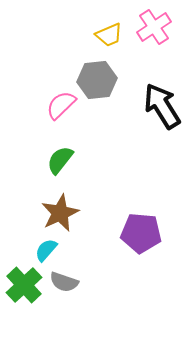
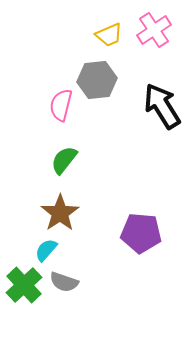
pink cross: moved 3 px down
pink semicircle: rotated 32 degrees counterclockwise
green semicircle: moved 4 px right
brown star: rotated 9 degrees counterclockwise
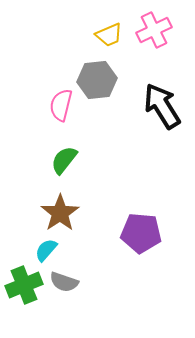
pink cross: rotated 8 degrees clockwise
green cross: rotated 21 degrees clockwise
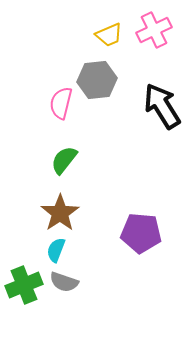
pink semicircle: moved 2 px up
cyan semicircle: moved 10 px right; rotated 20 degrees counterclockwise
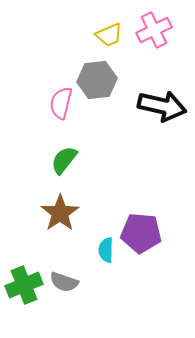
black arrow: rotated 135 degrees clockwise
cyan semicircle: moved 50 px right; rotated 20 degrees counterclockwise
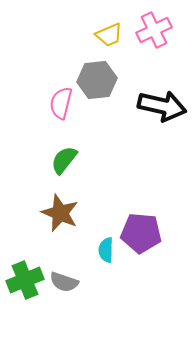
brown star: rotated 15 degrees counterclockwise
green cross: moved 1 px right, 5 px up
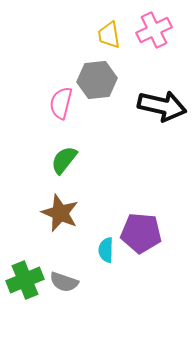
yellow trapezoid: rotated 104 degrees clockwise
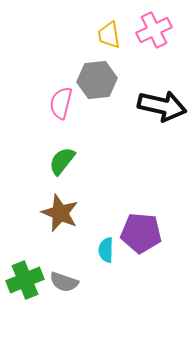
green semicircle: moved 2 px left, 1 px down
